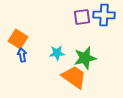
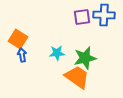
orange trapezoid: moved 3 px right
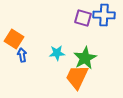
purple square: moved 1 px right, 1 px down; rotated 24 degrees clockwise
orange square: moved 4 px left
green star: rotated 15 degrees counterclockwise
orange trapezoid: rotated 100 degrees counterclockwise
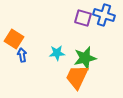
blue cross: rotated 15 degrees clockwise
green star: rotated 15 degrees clockwise
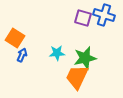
orange square: moved 1 px right, 1 px up
blue arrow: rotated 32 degrees clockwise
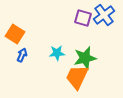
blue cross: rotated 35 degrees clockwise
orange square: moved 4 px up
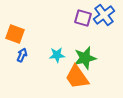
orange square: rotated 12 degrees counterclockwise
cyan star: moved 2 px down
orange trapezoid: rotated 60 degrees counterclockwise
